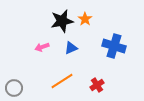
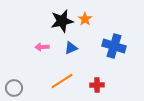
pink arrow: rotated 16 degrees clockwise
red cross: rotated 32 degrees clockwise
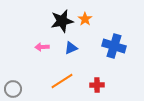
gray circle: moved 1 px left, 1 px down
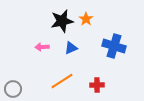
orange star: moved 1 px right
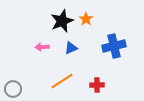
black star: rotated 10 degrees counterclockwise
blue cross: rotated 30 degrees counterclockwise
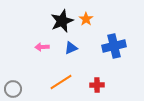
orange line: moved 1 px left, 1 px down
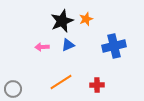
orange star: rotated 16 degrees clockwise
blue triangle: moved 3 px left, 3 px up
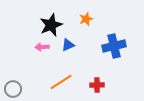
black star: moved 11 px left, 4 px down
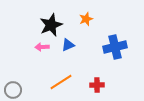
blue cross: moved 1 px right, 1 px down
gray circle: moved 1 px down
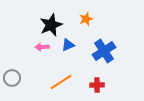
blue cross: moved 11 px left, 4 px down; rotated 20 degrees counterclockwise
gray circle: moved 1 px left, 12 px up
